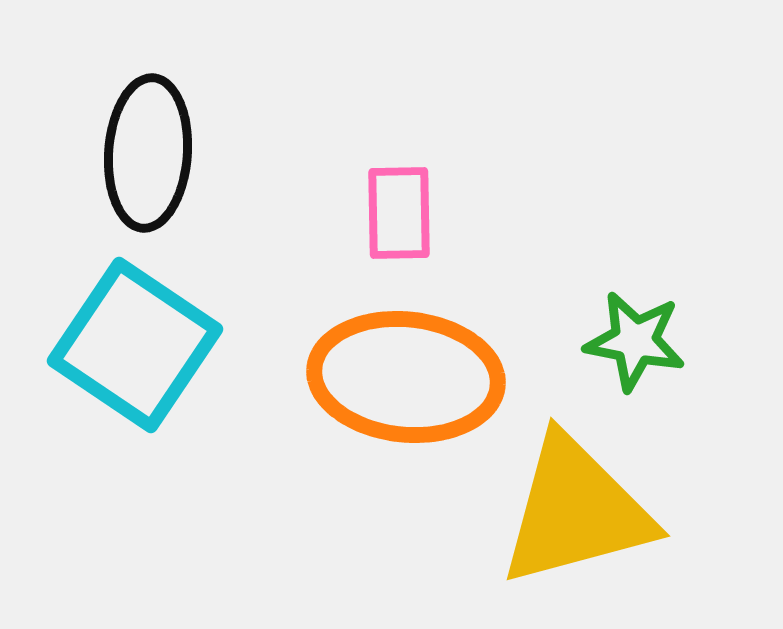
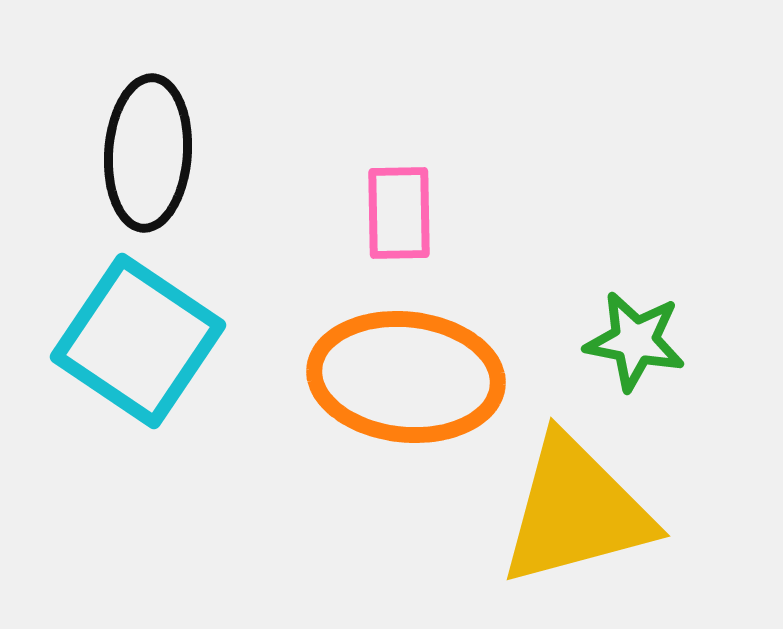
cyan square: moved 3 px right, 4 px up
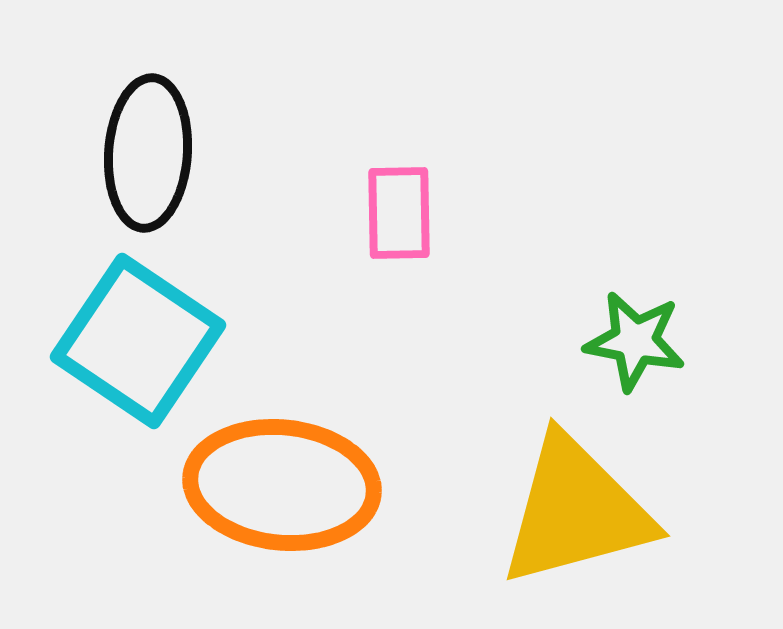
orange ellipse: moved 124 px left, 108 px down
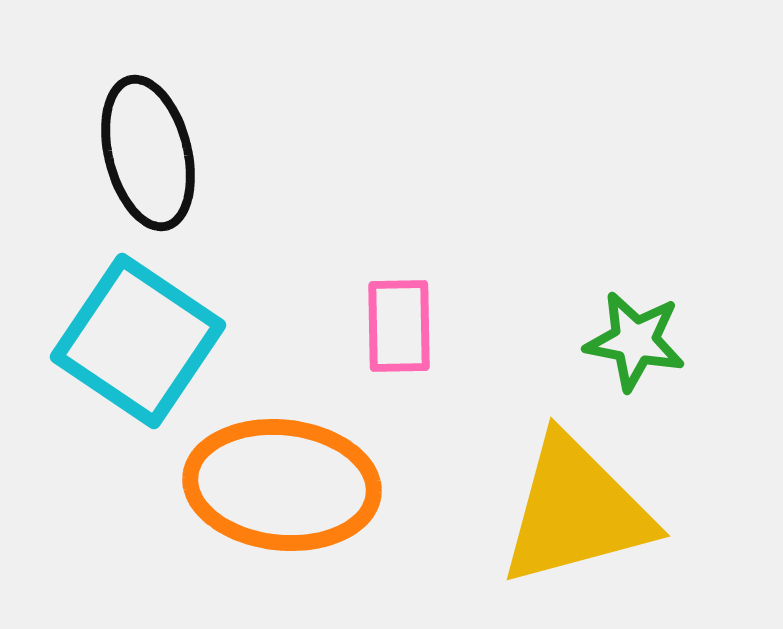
black ellipse: rotated 18 degrees counterclockwise
pink rectangle: moved 113 px down
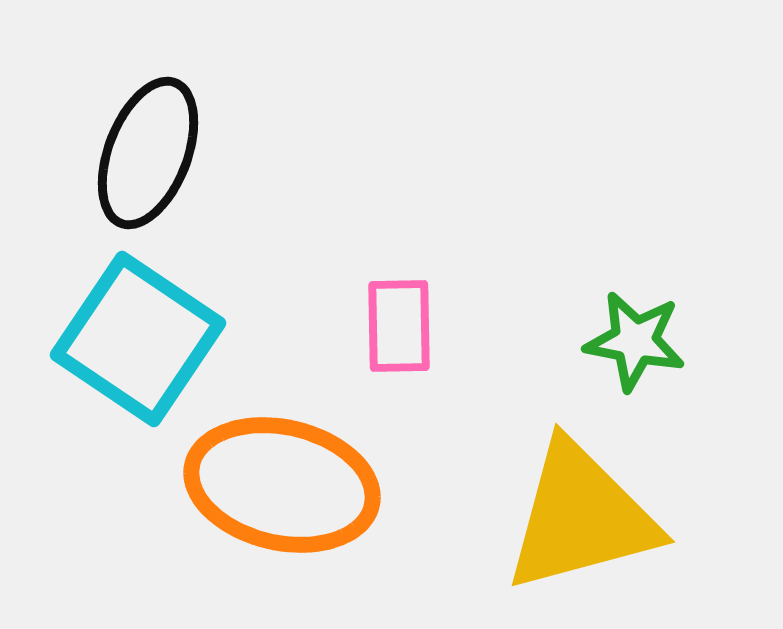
black ellipse: rotated 35 degrees clockwise
cyan square: moved 2 px up
orange ellipse: rotated 7 degrees clockwise
yellow triangle: moved 5 px right, 6 px down
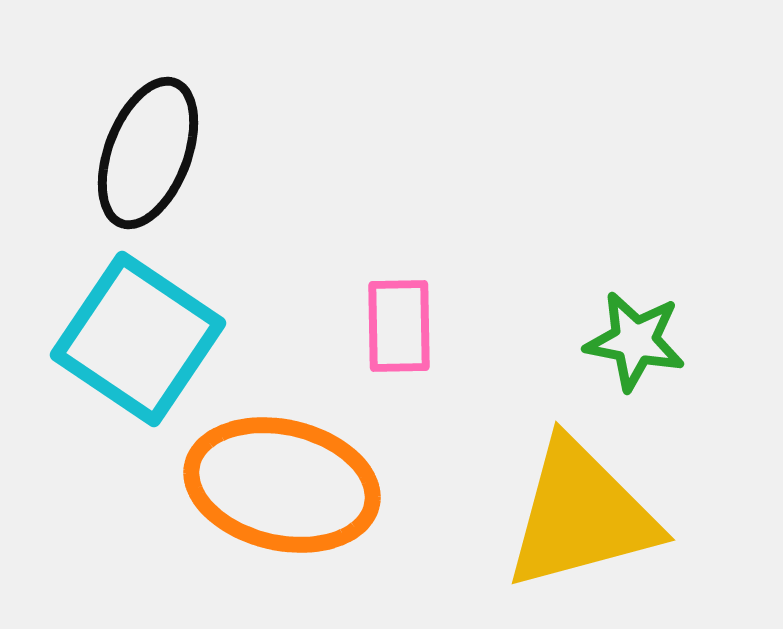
yellow triangle: moved 2 px up
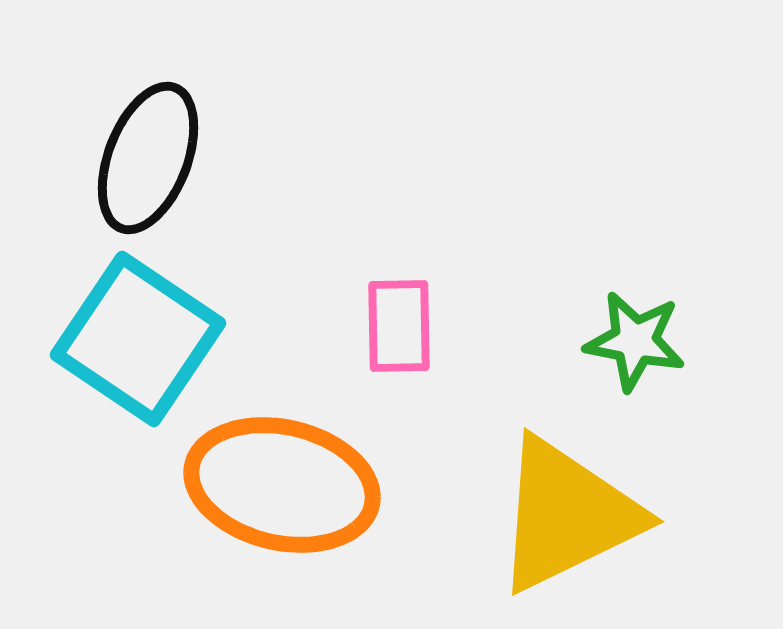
black ellipse: moved 5 px down
yellow triangle: moved 14 px left; rotated 11 degrees counterclockwise
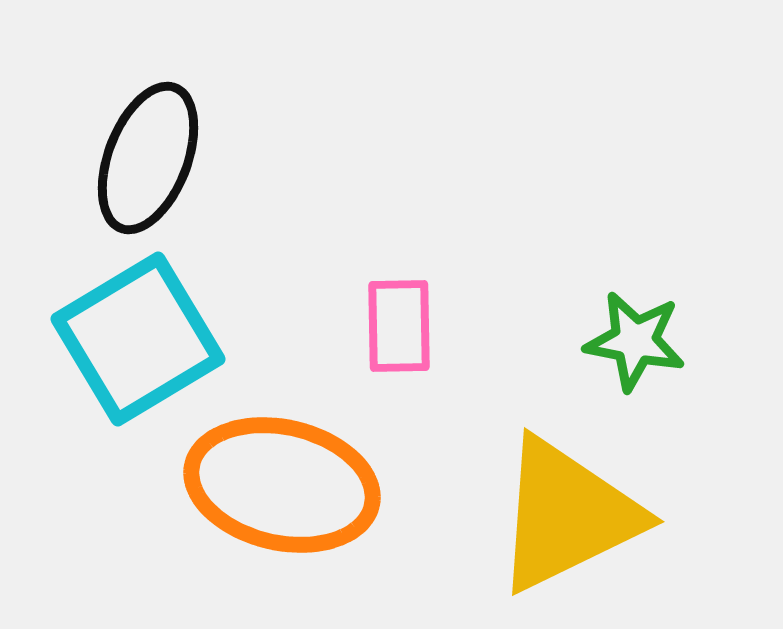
cyan square: rotated 25 degrees clockwise
